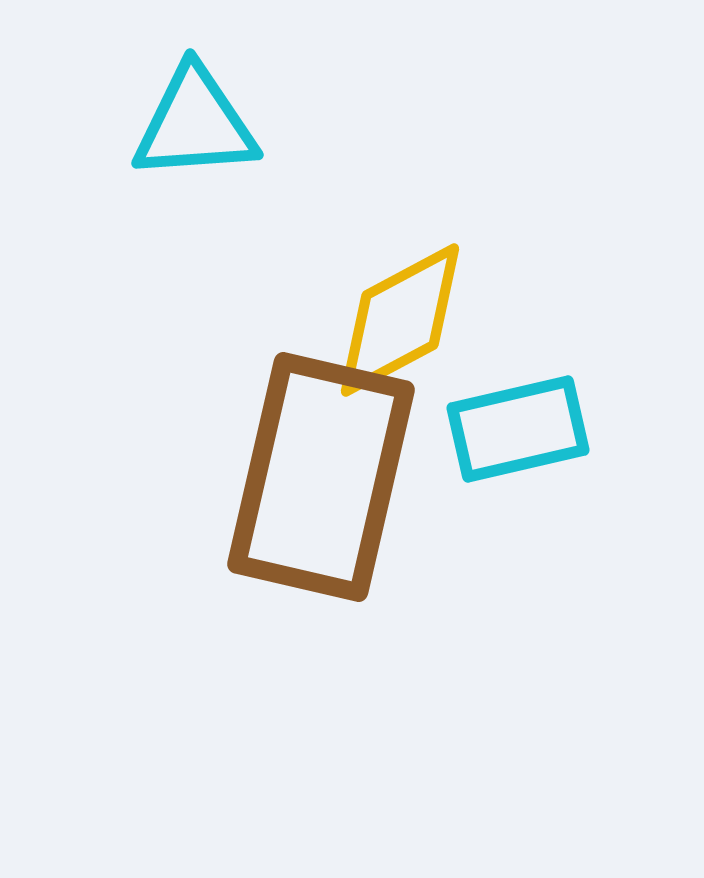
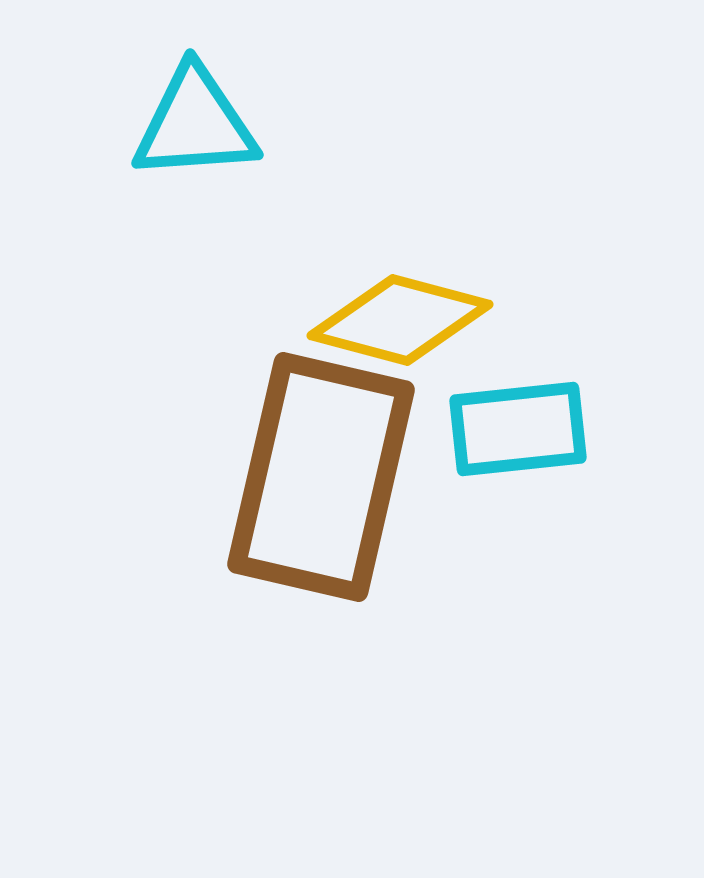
yellow diamond: rotated 43 degrees clockwise
cyan rectangle: rotated 7 degrees clockwise
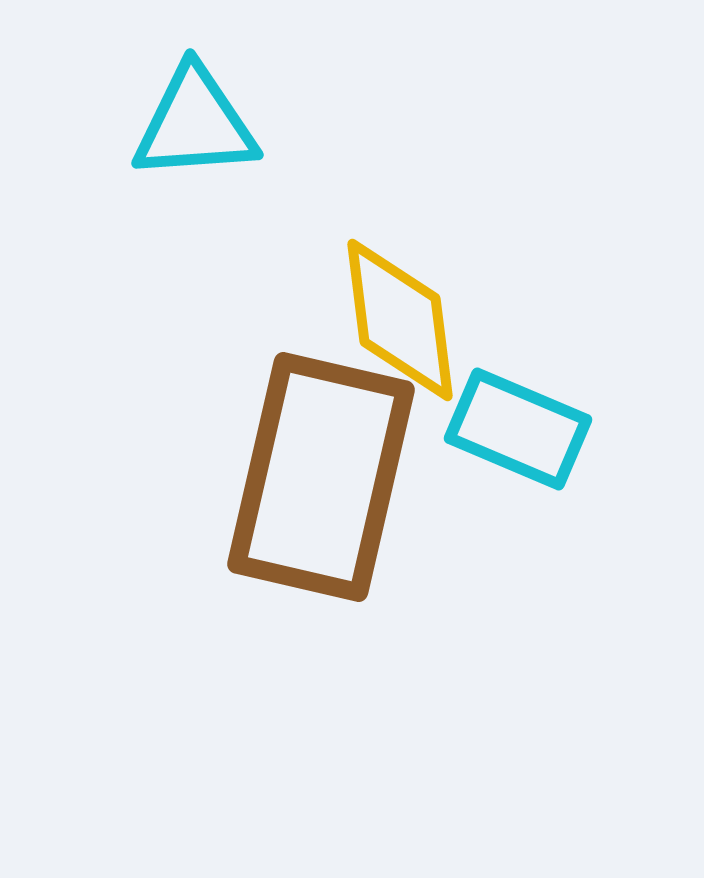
yellow diamond: rotated 68 degrees clockwise
cyan rectangle: rotated 29 degrees clockwise
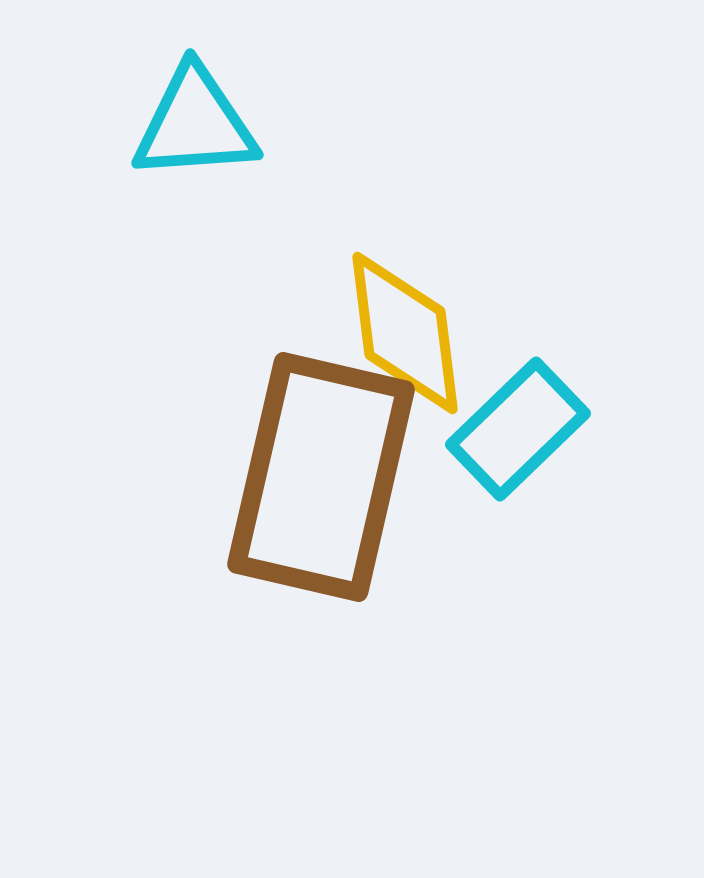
yellow diamond: moved 5 px right, 13 px down
cyan rectangle: rotated 67 degrees counterclockwise
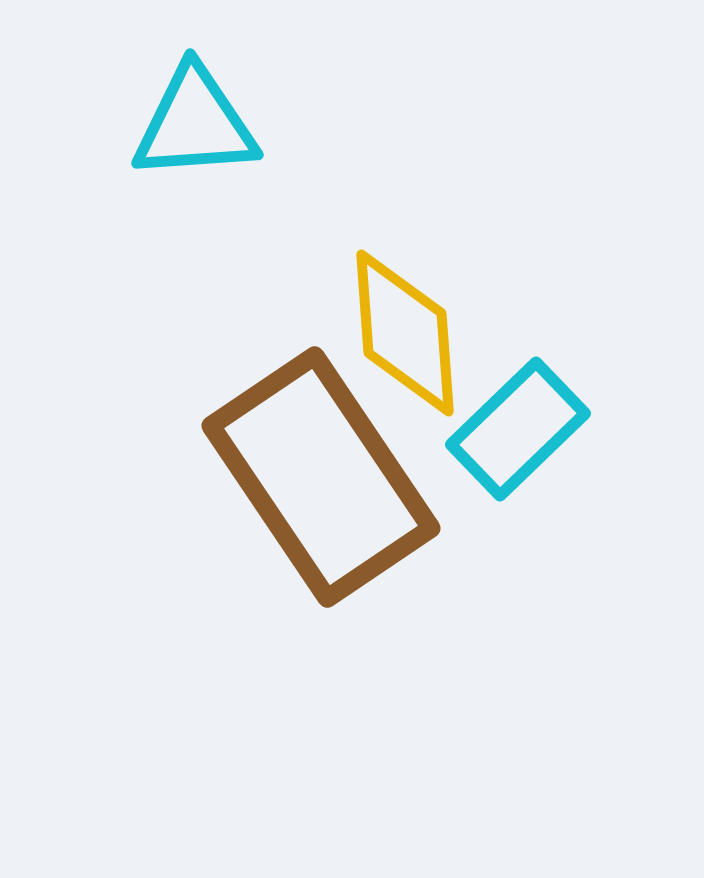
yellow diamond: rotated 3 degrees clockwise
brown rectangle: rotated 47 degrees counterclockwise
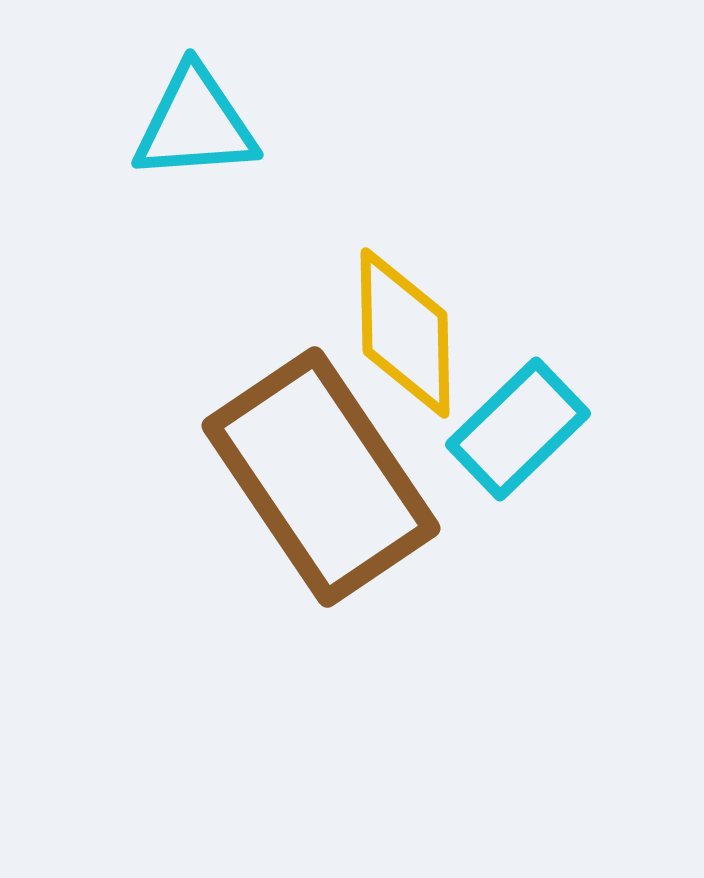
yellow diamond: rotated 3 degrees clockwise
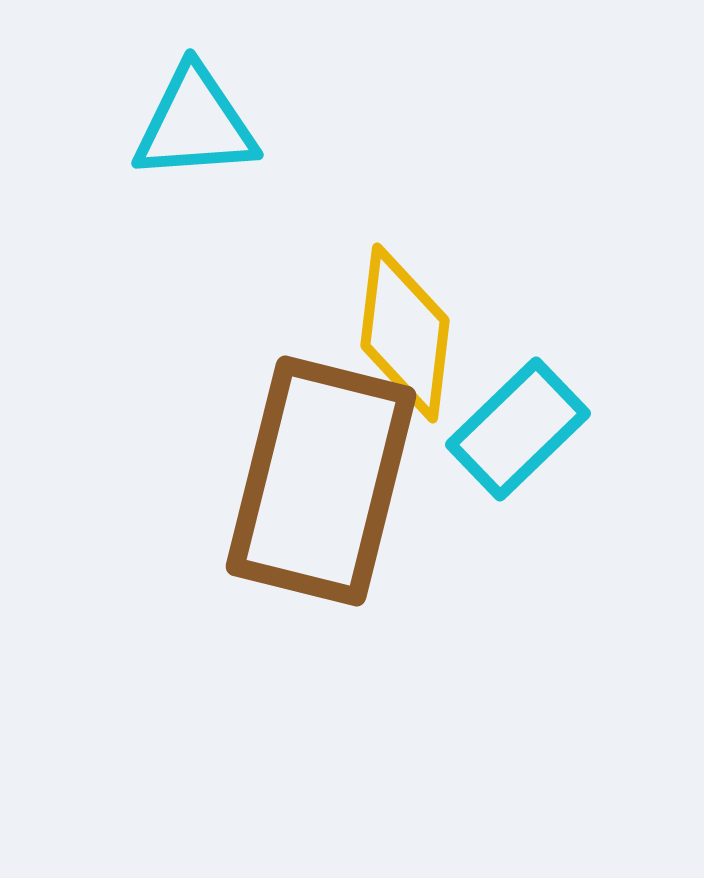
yellow diamond: rotated 8 degrees clockwise
brown rectangle: moved 4 px down; rotated 48 degrees clockwise
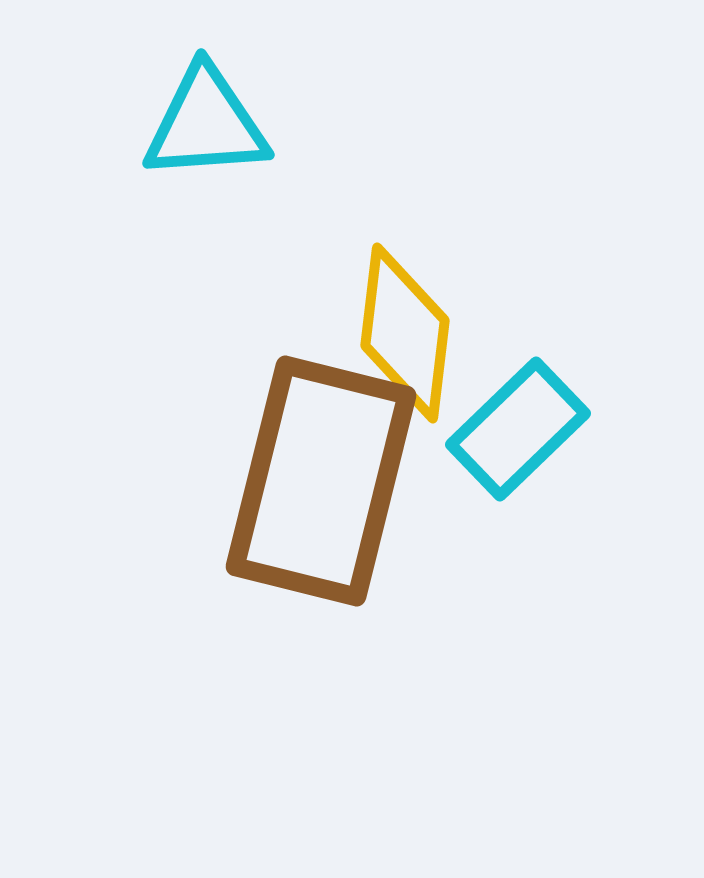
cyan triangle: moved 11 px right
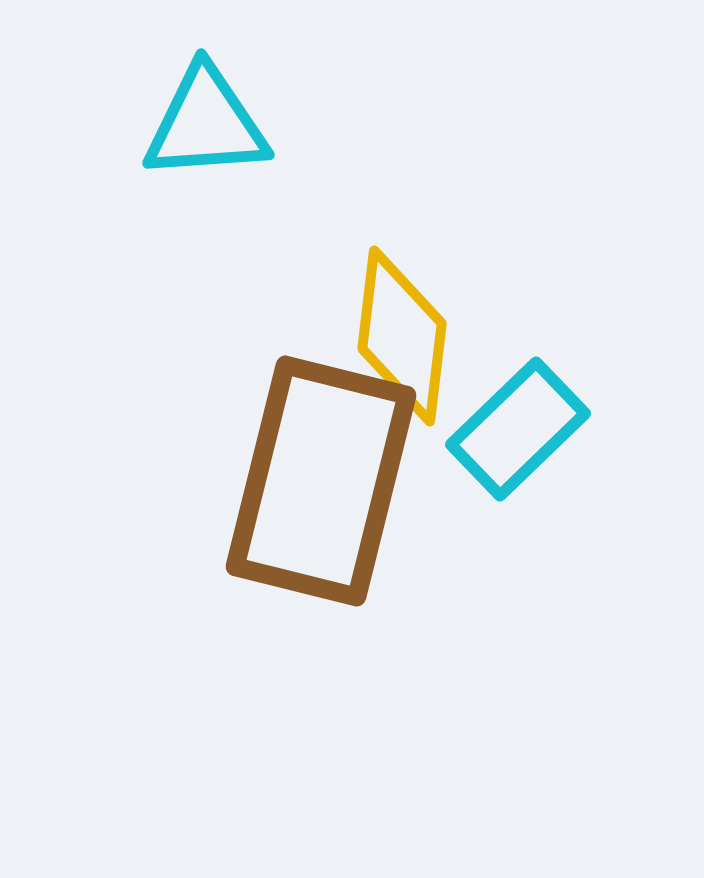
yellow diamond: moved 3 px left, 3 px down
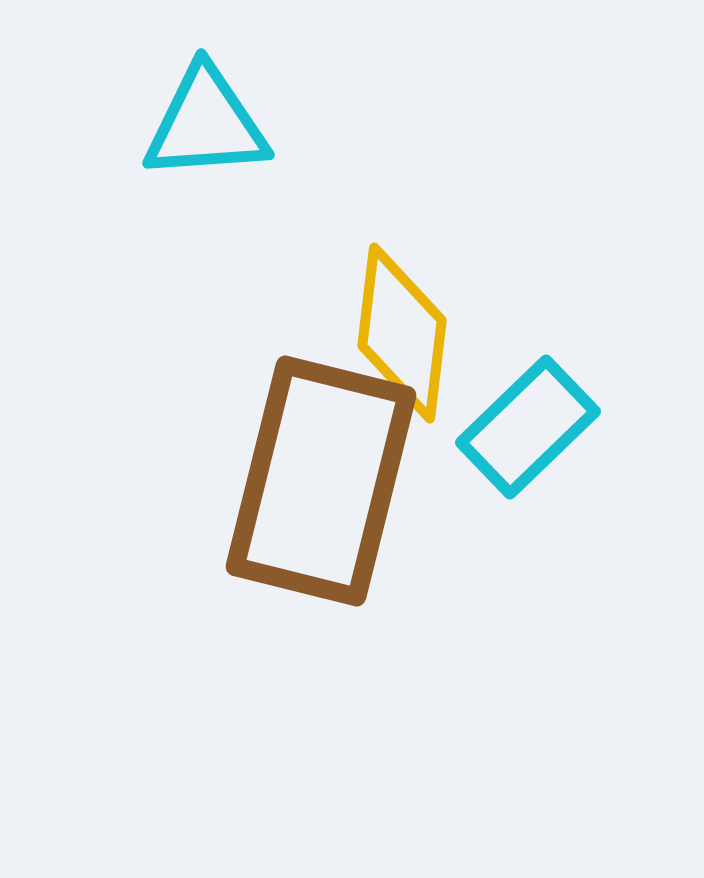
yellow diamond: moved 3 px up
cyan rectangle: moved 10 px right, 2 px up
